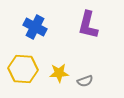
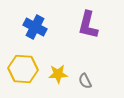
yellow star: moved 1 px left, 1 px down
gray semicircle: rotated 84 degrees clockwise
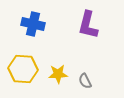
blue cross: moved 2 px left, 3 px up; rotated 15 degrees counterclockwise
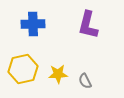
blue cross: rotated 15 degrees counterclockwise
yellow hexagon: rotated 16 degrees counterclockwise
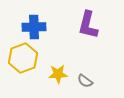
blue cross: moved 1 px right, 3 px down
yellow hexagon: moved 11 px up; rotated 8 degrees counterclockwise
gray semicircle: rotated 28 degrees counterclockwise
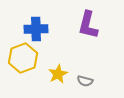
blue cross: moved 2 px right, 2 px down
yellow star: rotated 24 degrees counterclockwise
gray semicircle: rotated 21 degrees counterclockwise
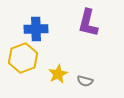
purple L-shape: moved 2 px up
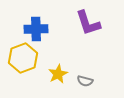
purple L-shape: rotated 32 degrees counterclockwise
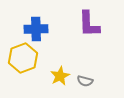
purple L-shape: moved 1 px right, 1 px down; rotated 16 degrees clockwise
yellow star: moved 2 px right, 2 px down
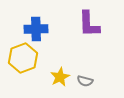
yellow star: moved 1 px down
